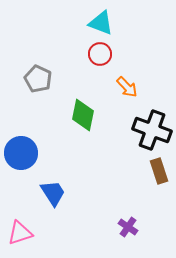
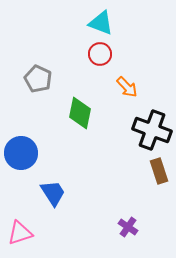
green diamond: moved 3 px left, 2 px up
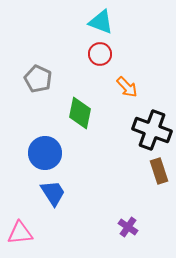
cyan triangle: moved 1 px up
blue circle: moved 24 px right
pink triangle: rotated 12 degrees clockwise
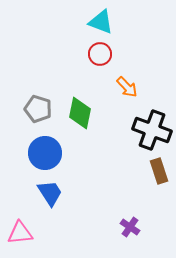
gray pentagon: moved 30 px down; rotated 8 degrees counterclockwise
blue trapezoid: moved 3 px left
purple cross: moved 2 px right
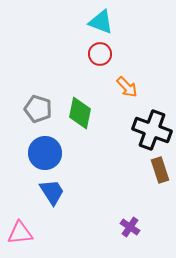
brown rectangle: moved 1 px right, 1 px up
blue trapezoid: moved 2 px right, 1 px up
